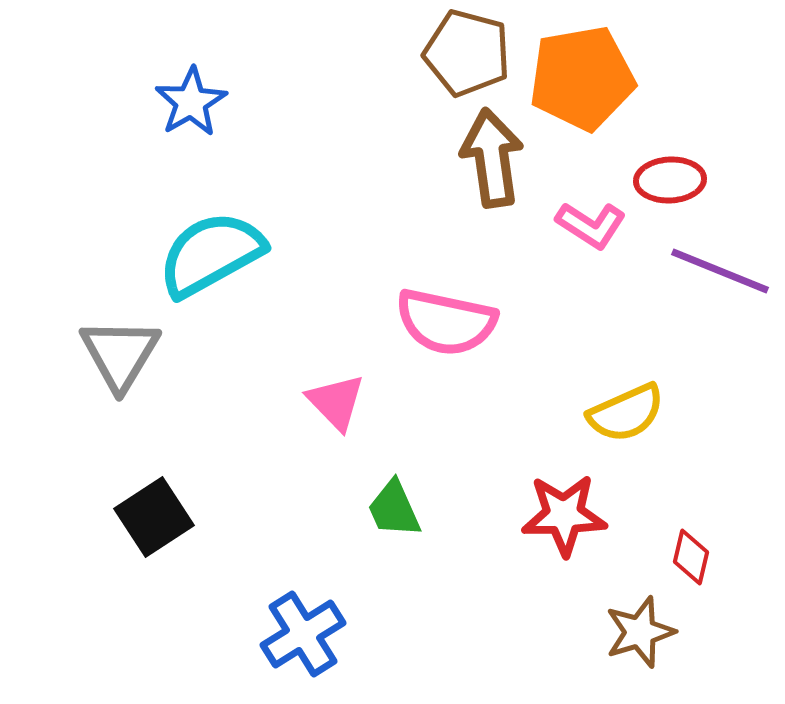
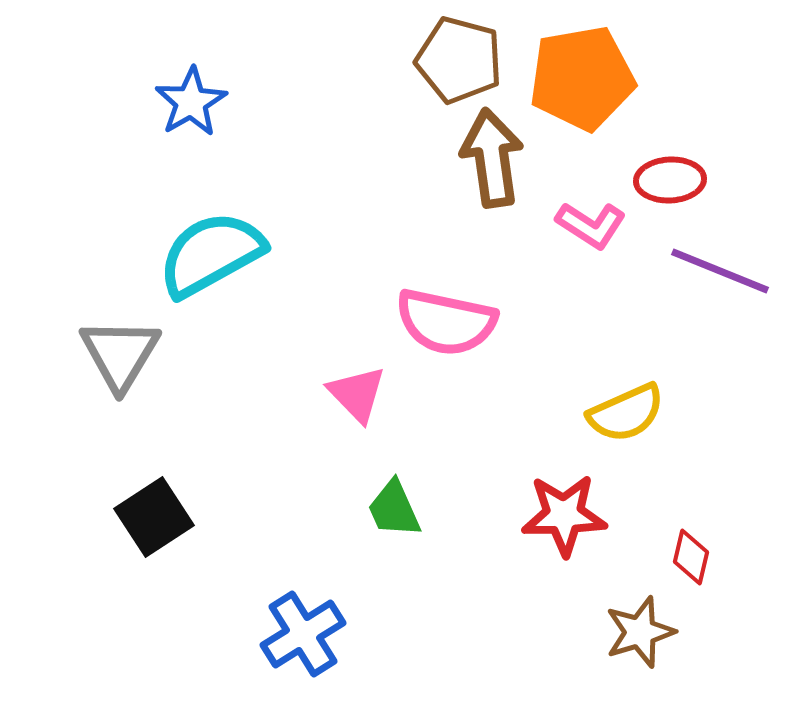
brown pentagon: moved 8 px left, 7 px down
pink triangle: moved 21 px right, 8 px up
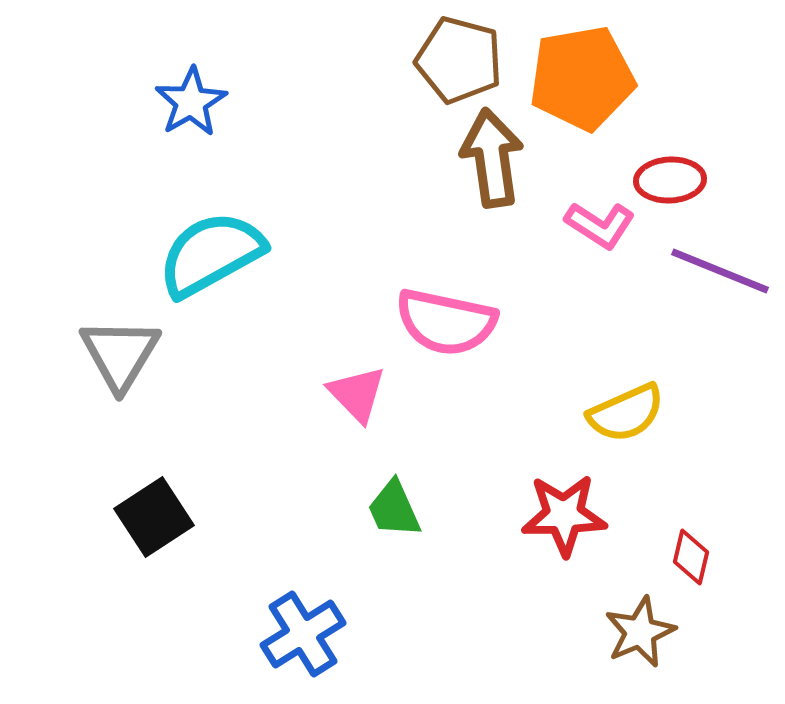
pink L-shape: moved 9 px right
brown star: rotated 6 degrees counterclockwise
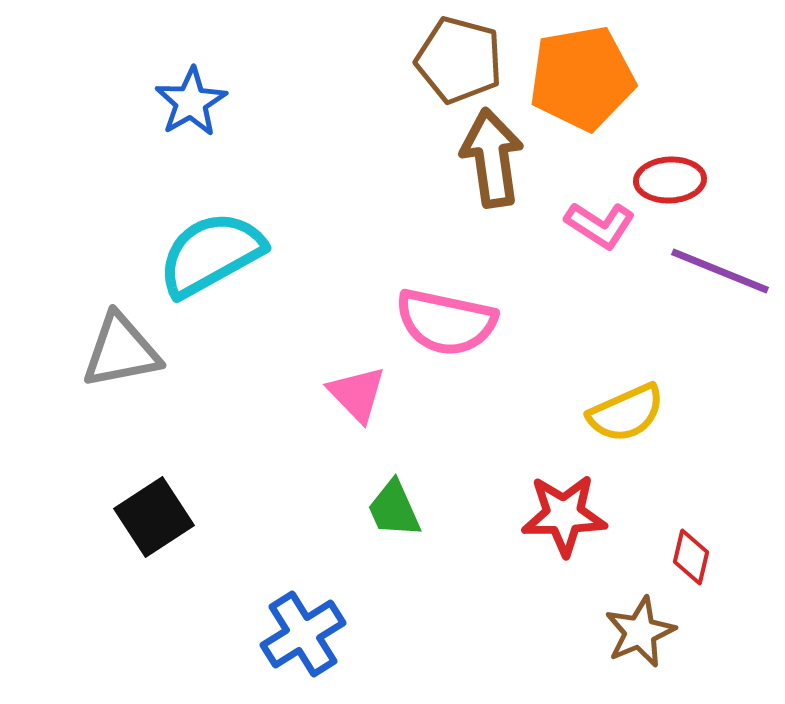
gray triangle: moved 1 px right, 3 px up; rotated 48 degrees clockwise
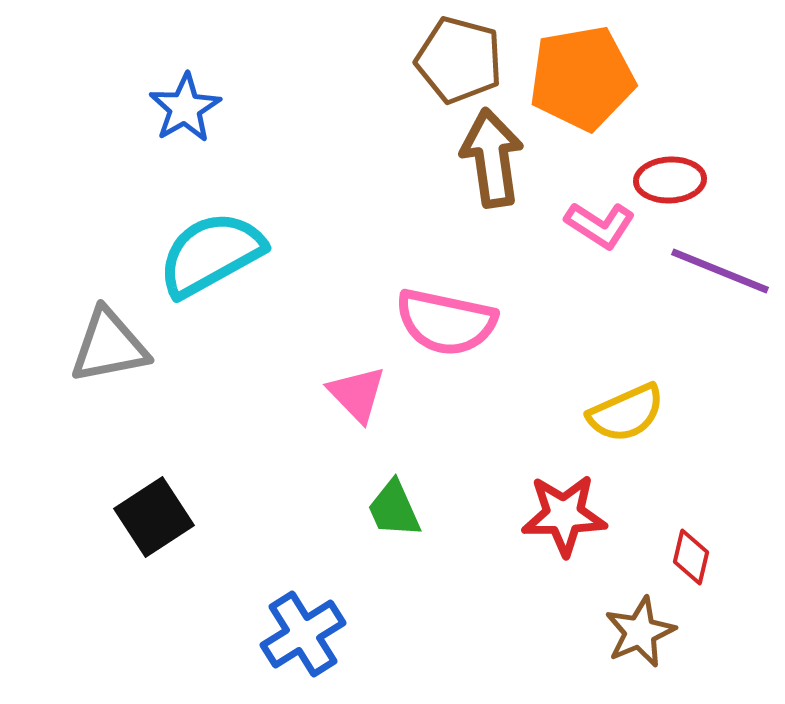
blue star: moved 6 px left, 6 px down
gray triangle: moved 12 px left, 5 px up
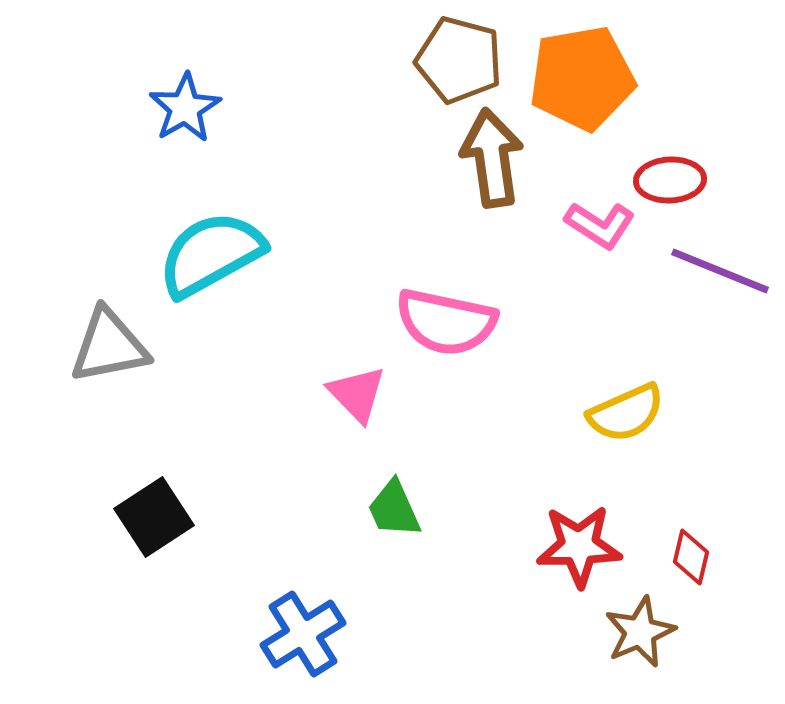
red star: moved 15 px right, 31 px down
